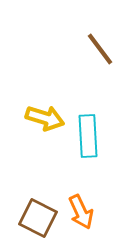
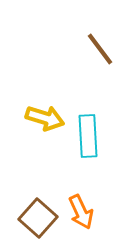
brown square: rotated 15 degrees clockwise
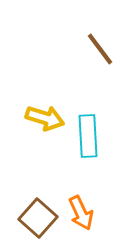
orange arrow: moved 1 px down
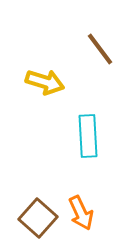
yellow arrow: moved 36 px up
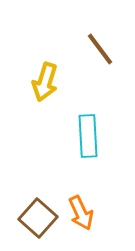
yellow arrow: rotated 90 degrees clockwise
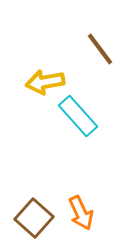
yellow arrow: rotated 63 degrees clockwise
cyan rectangle: moved 10 px left, 20 px up; rotated 39 degrees counterclockwise
brown square: moved 4 px left
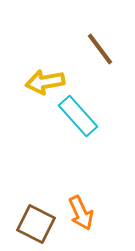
brown square: moved 2 px right, 6 px down; rotated 15 degrees counterclockwise
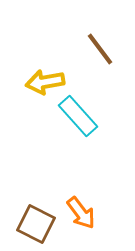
orange arrow: rotated 12 degrees counterclockwise
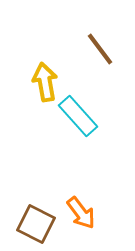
yellow arrow: rotated 90 degrees clockwise
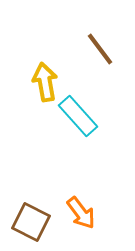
brown square: moved 5 px left, 2 px up
